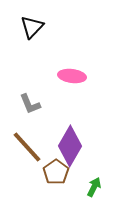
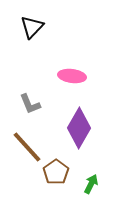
purple diamond: moved 9 px right, 18 px up
green arrow: moved 3 px left, 3 px up
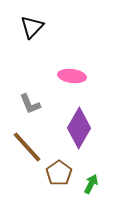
brown pentagon: moved 3 px right, 1 px down
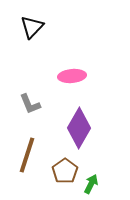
pink ellipse: rotated 12 degrees counterclockwise
brown line: moved 8 px down; rotated 60 degrees clockwise
brown pentagon: moved 6 px right, 2 px up
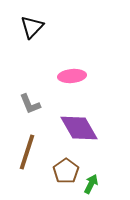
purple diamond: rotated 60 degrees counterclockwise
brown line: moved 3 px up
brown pentagon: moved 1 px right
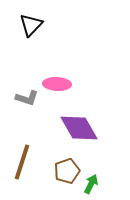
black triangle: moved 1 px left, 2 px up
pink ellipse: moved 15 px left, 8 px down; rotated 8 degrees clockwise
gray L-shape: moved 3 px left, 6 px up; rotated 50 degrees counterclockwise
brown line: moved 5 px left, 10 px down
brown pentagon: moved 1 px right; rotated 15 degrees clockwise
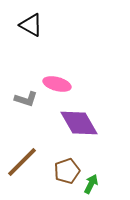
black triangle: rotated 45 degrees counterclockwise
pink ellipse: rotated 12 degrees clockwise
gray L-shape: moved 1 px left, 1 px down
purple diamond: moved 5 px up
brown line: rotated 27 degrees clockwise
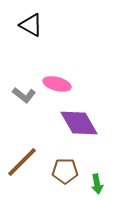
gray L-shape: moved 2 px left, 4 px up; rotated 20 degrees clockwise
brown pentagon: moved 2 px left; rotated 20 degrees clockwise
green arrow: moved 6 px right; rotated 144 degrees clockwise
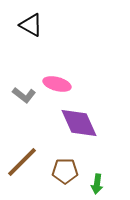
purple diamond: rotated 6 degrees clockwise
green arrow: rotated 18 degrees clockwise
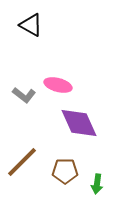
pink ellipse: moved 1 px right, 1 px down
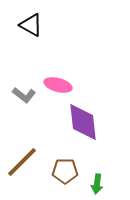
purple diamond: moved 4 px right, 1 px up; rotated 18 degrees clockwise
